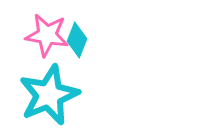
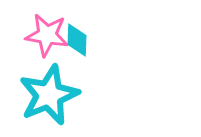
cyan diamond: rotated 20 degrees counterclockwise
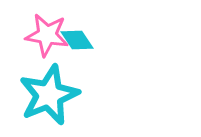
cyan diamond: rotated 36 degrees counterclockwise
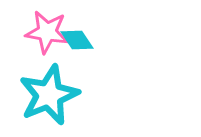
pink star: moved 3 px up
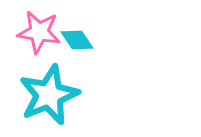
pink star: moved 8 px left
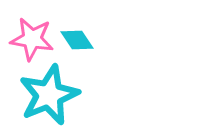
pink star: moved 7 px left, 7 px down
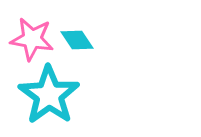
cyan star: rotated 14 degrees counterclockwise
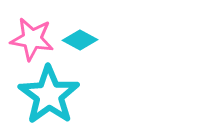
cyan diamond: moved 3 px right; rotated 28 degrees counterclockwise
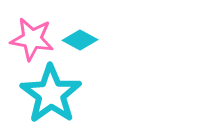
cyan star: moved 2 px right, 1 px up
